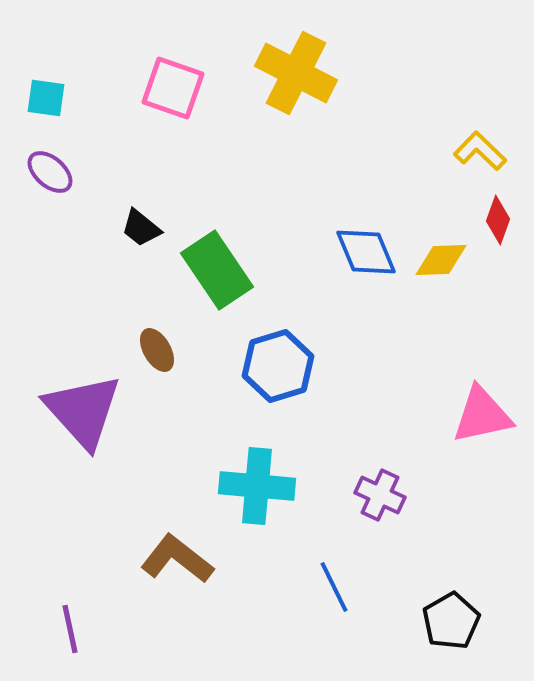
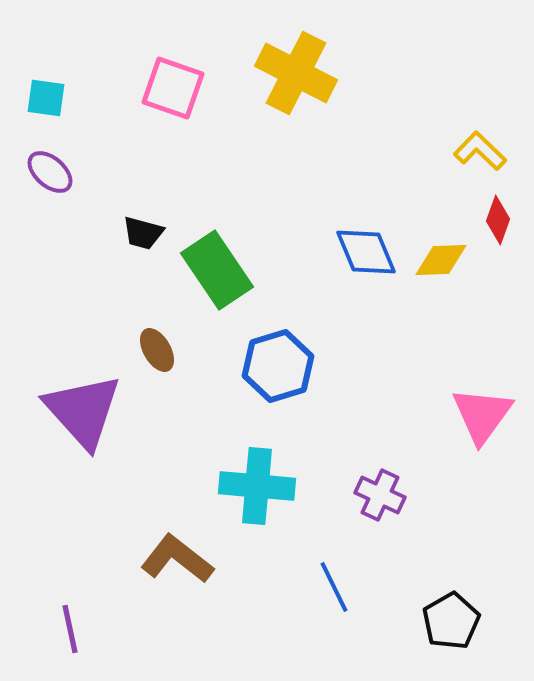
black trapezoid: moved 2 px right, 5 px down; rotated 24 degrees counterclockwise
pink triangle: rotated 42 degrees counterclockwise
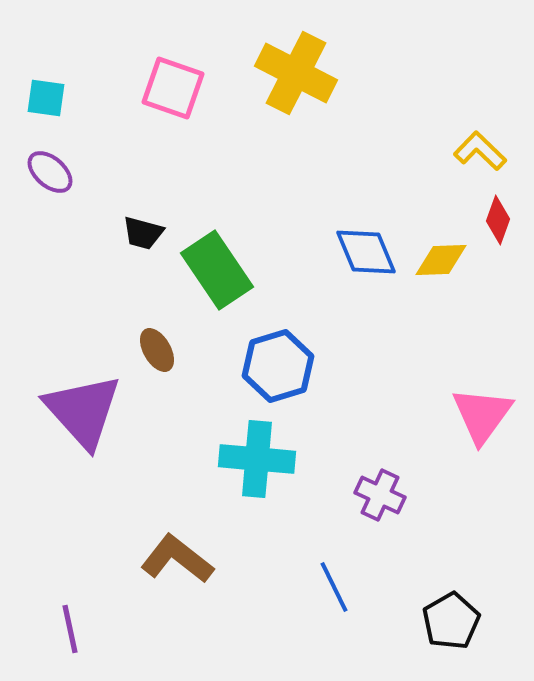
cyan cross: moved 27 px up
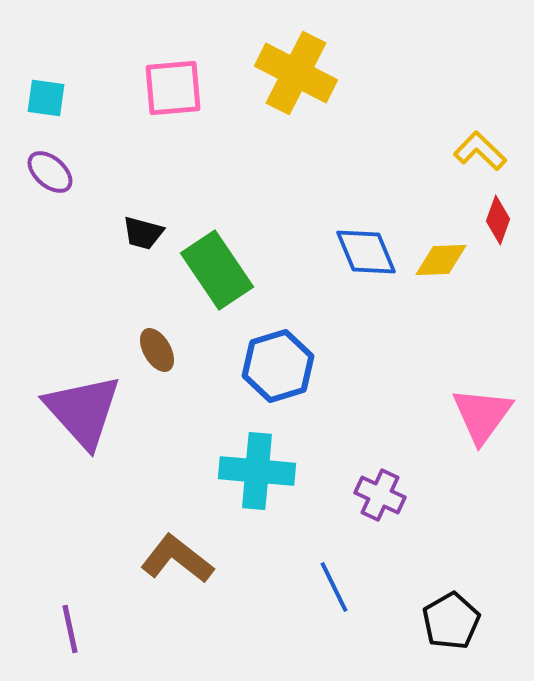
pink square: rotated 24 degrees counterclockwise
cyan cross: moved 12 px down
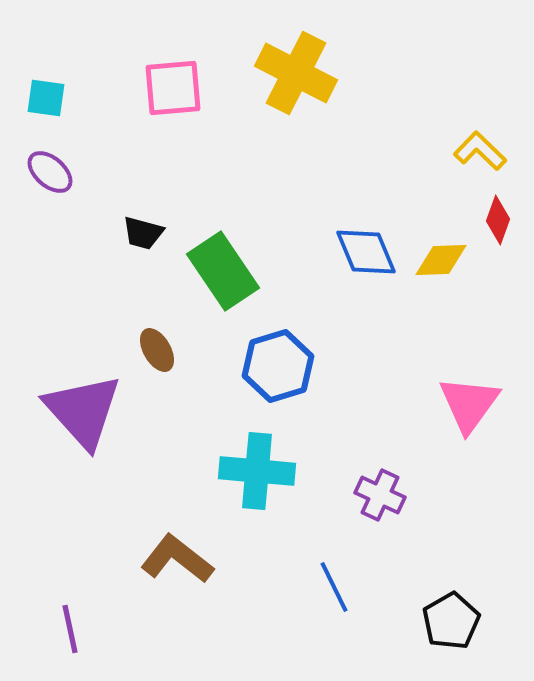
green rectangle: moved 6 px right, 1 px down
pink triangle: moved 13 px left, 11 px up
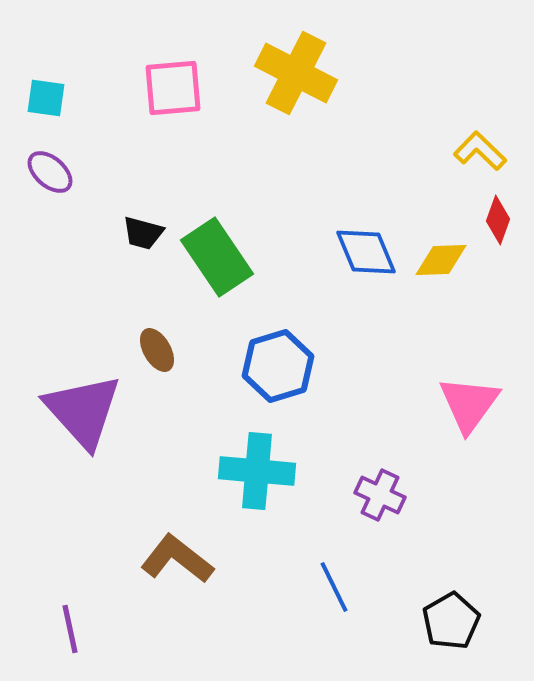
green rectangle: moved 6 px left, 14 px up
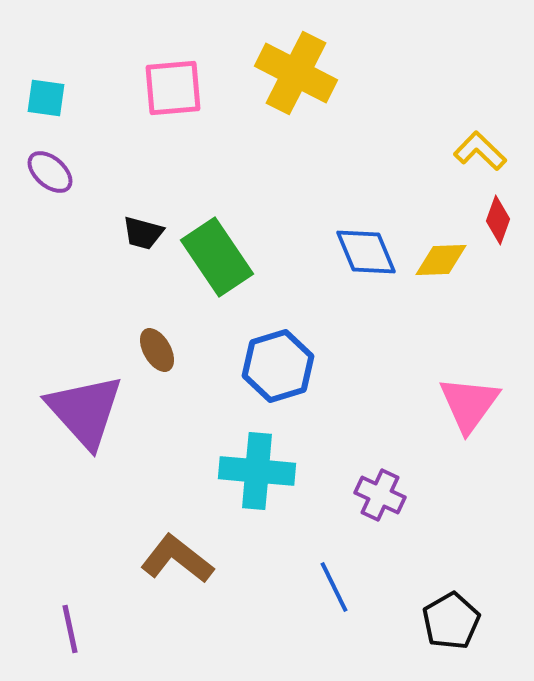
purple triangle: moved 2 px right
